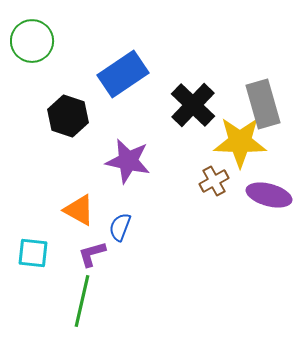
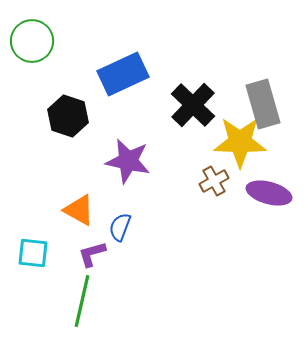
blue rectangle: rotated 9 degrees clockwise
purple ellipse: moved 2 px up
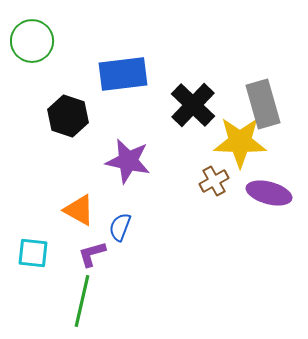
blue rectangle: rotated 18 degrees clockwise
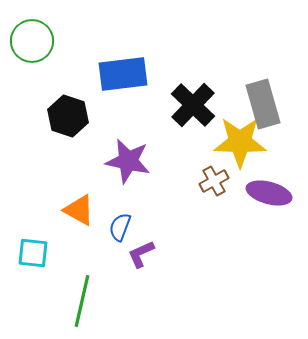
purple L-shape: moved 49 px right; rotated 8 degrees counterclockwise
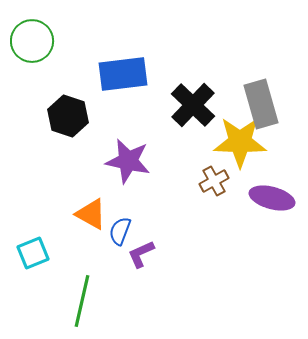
gray rectangle: moved 2 px left
purple ellipse: moved 3 px right, 5 px down
orange triangle: moved 12 px right, 4 px down
blue semicircle: moved 4 px down
cyan square: rotated 28 degrees counterclockwise
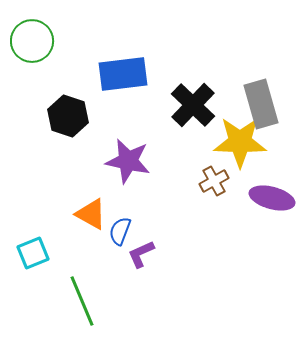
green line: rotated 36 degrees counterclockwise
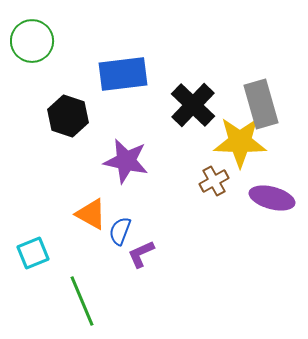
purple star: moved 2 px left
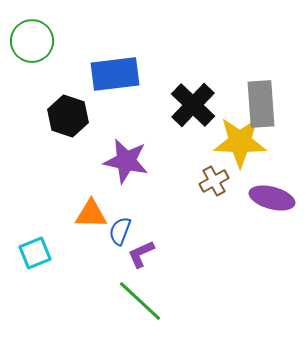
blue rectangle: moved 8 px left
gray rectangle: rotated 12 degrees clockwise
orange triangle: rotated 28 degrees counterclockwise
cyan square: moved 2 px right
green line: moved 58 px right; rotated 24 degrees counterclockwise
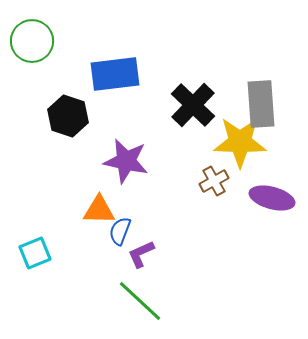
orange triangle: moved 8 px right, 4 px up
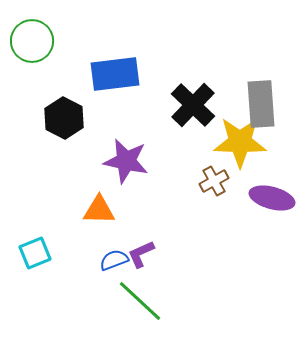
black hexagon: moved 4 px left, 2 px down; rotated 9 degrees clockwise
blue semicircle: moved 6 px left, 29 px down; rotated 48 degrees clockwise
